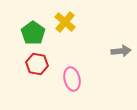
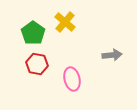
gray arrow: moved 9 px left, 4 px down
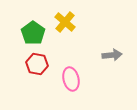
pink ellipse: moved 1 px left
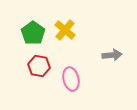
yellow cross: moved 8 px down
red hexagon: moved 2 px right, 2 px down
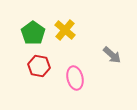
gray arrow: rotated 48 degrees clockwise
pink ellipse: moved 4 px right, 1 px up
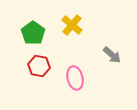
yellow cross: moved 7 px right, 5 px up
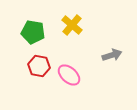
green pentagon: moved 1 px up; rotated 25 degrees counterclockwise
gray arrow: rotated 60 degrees counterclockwise
pink ellipse: moved 6 px left, 3 px up; rotated 35 degrees counterclockwise
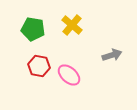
green pentagon: moved 3 px up
